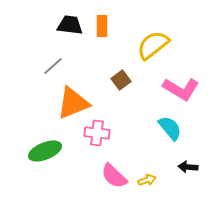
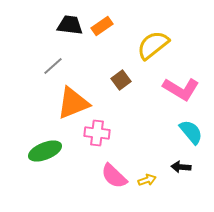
orange rectangle: rotated 55 degrees clockwise
cyan semicircle: moved 21 px right, 4 px down
black arrow: moved 7 px left
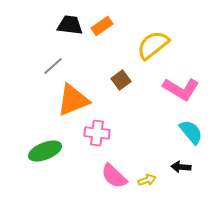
orange triangle: moved 3 px up
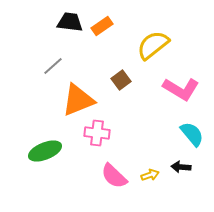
black trapezoid: moved 3 px up
orange triangle: moved 5 px right
cyan semicircle: moved 1 px right, 2 px down
yellow arrow: moved 3 px right, 5 px up
